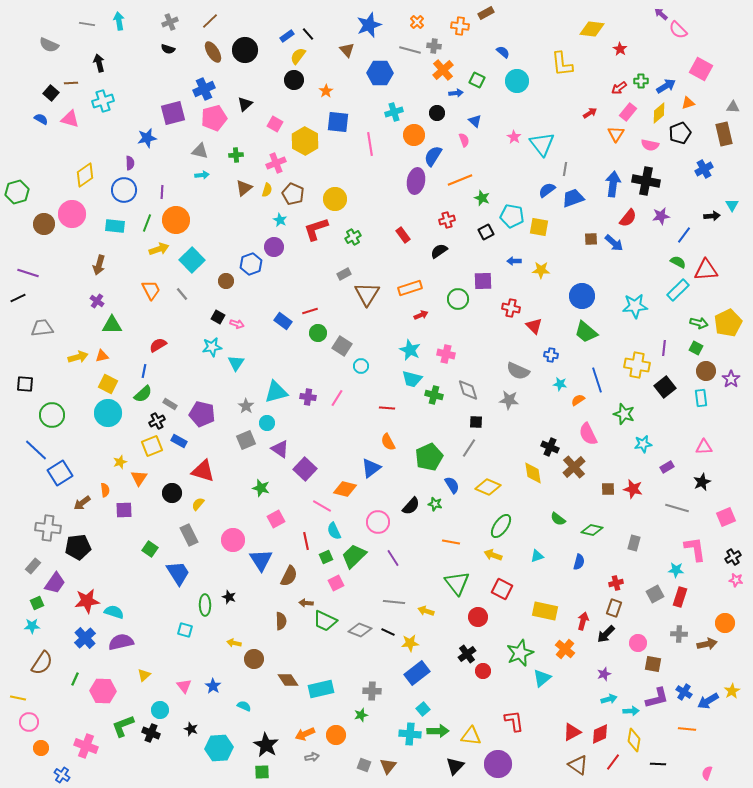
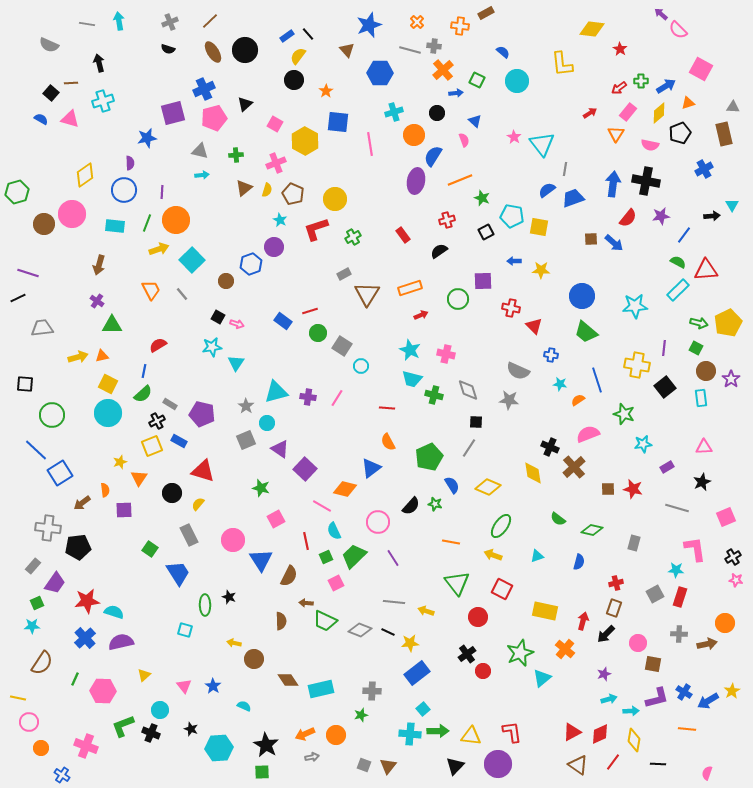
pink semicircle at (588, 434): rotated 95 degrees clockwise
red L-shape at (514, 721): moved 2 px left, 11 px down
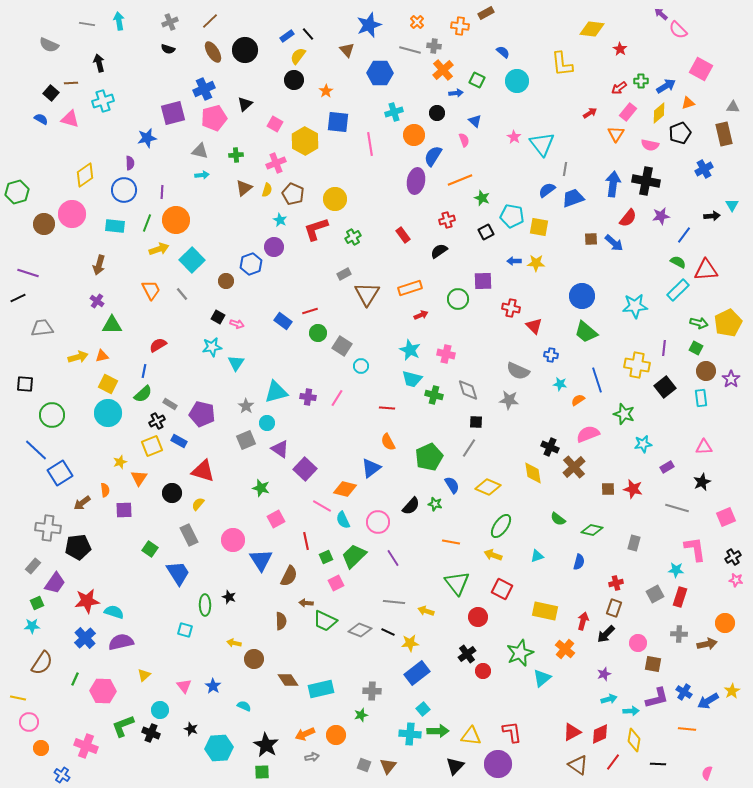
yellow star at (541, 270): moved 5 px left, 7 px up
cyan semicircle at (334, 531): moved 9 px right, 11 px up
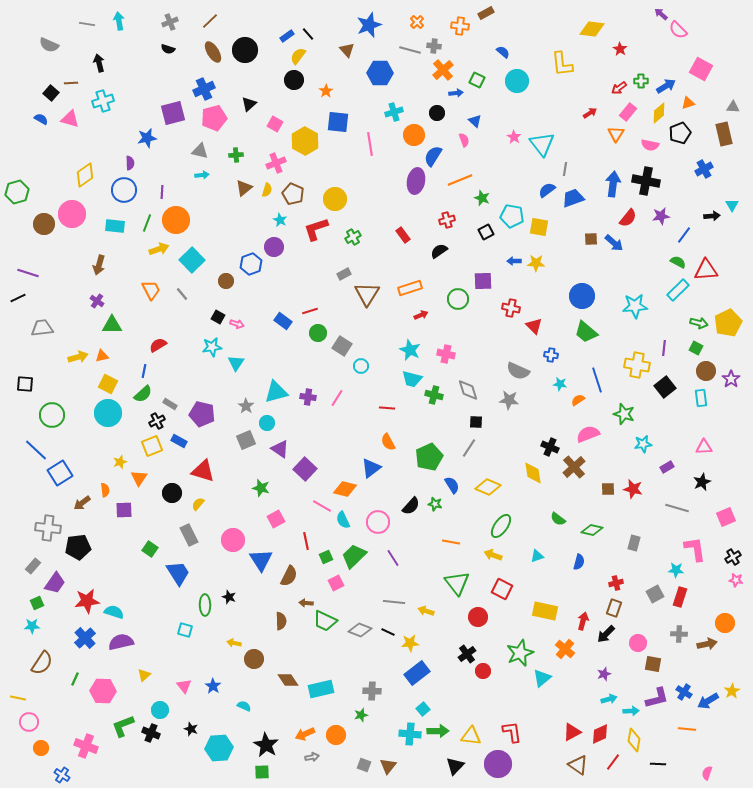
black triangle at (245, 104): moved 4 px right
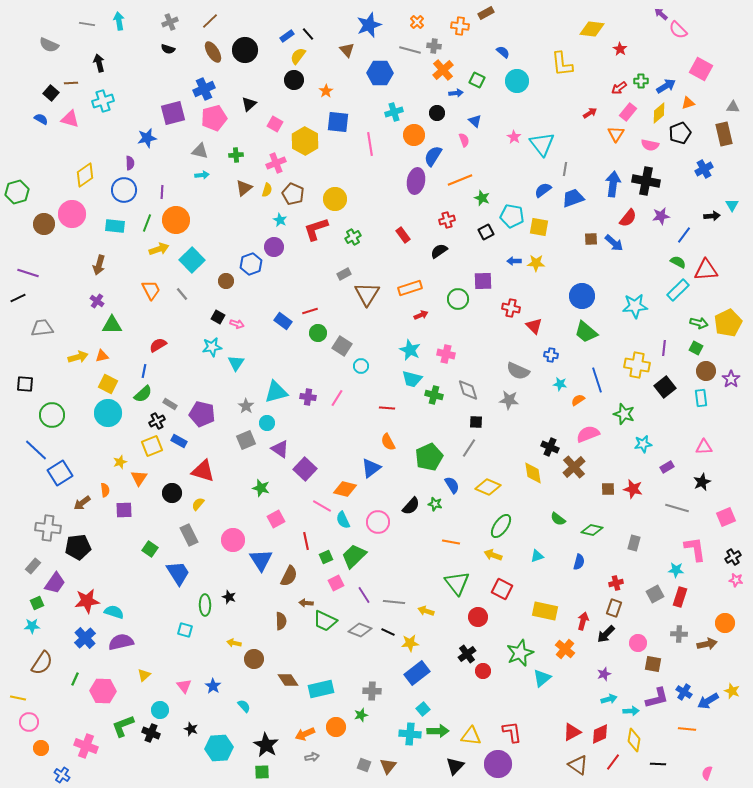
blue semicircle at (547, 190): moved 4 px left
purple line at (393, 558): moved 29 px left, 37 px down
yellow star at (732, 691): rotated 21 degrees counterclockwise
cyan semicircle at (244, 706): rotated 24 degrees clockwise
orange circle at (336, 735): moved 8 px up
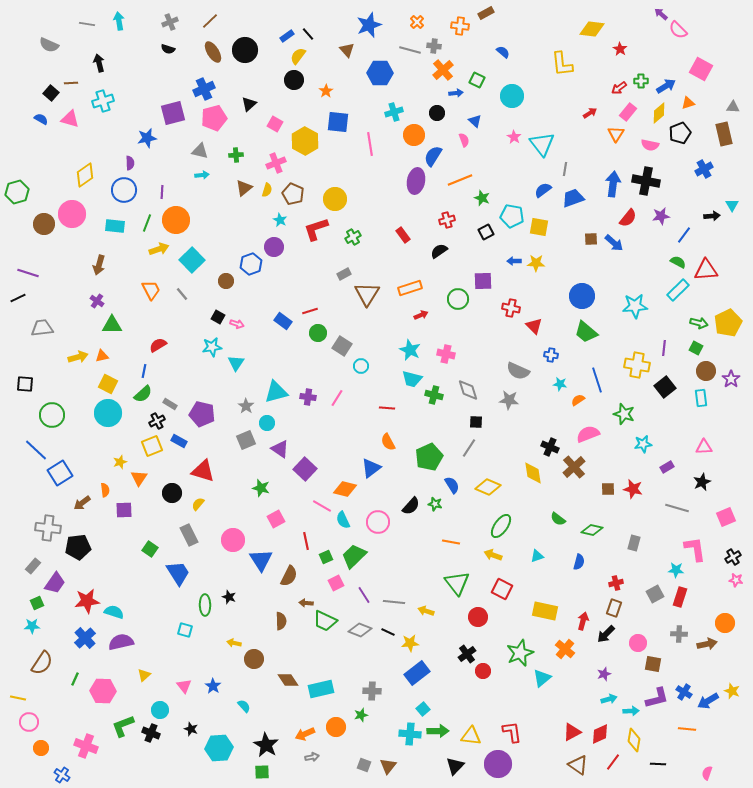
cyan circle at (517, 81): moved 5 px left, 15 px down
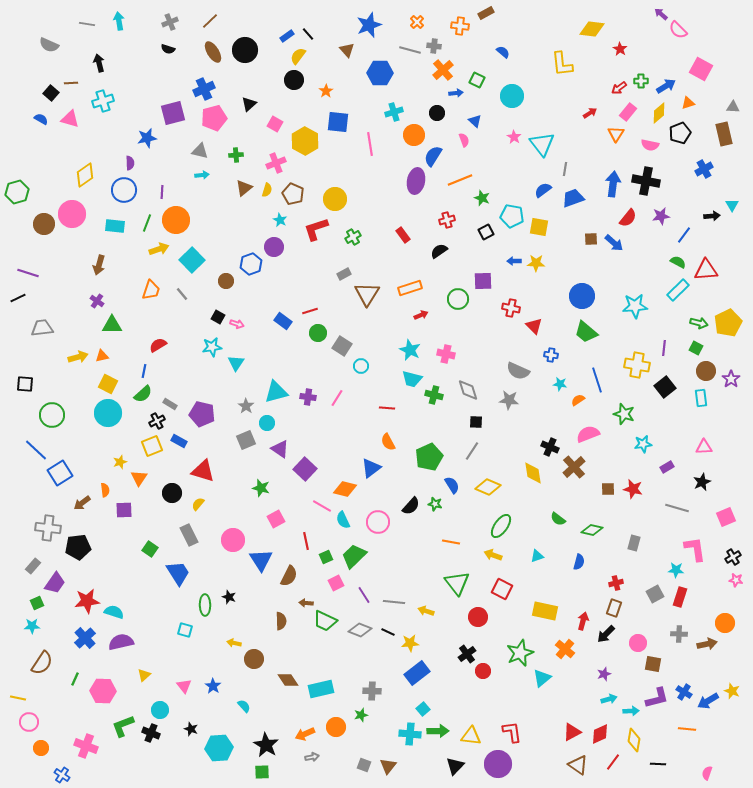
orange trapezoid at (151, 290): rotated 45 degrees clockwise
gray line at (469, 448): moved 3 px right, 3 px down
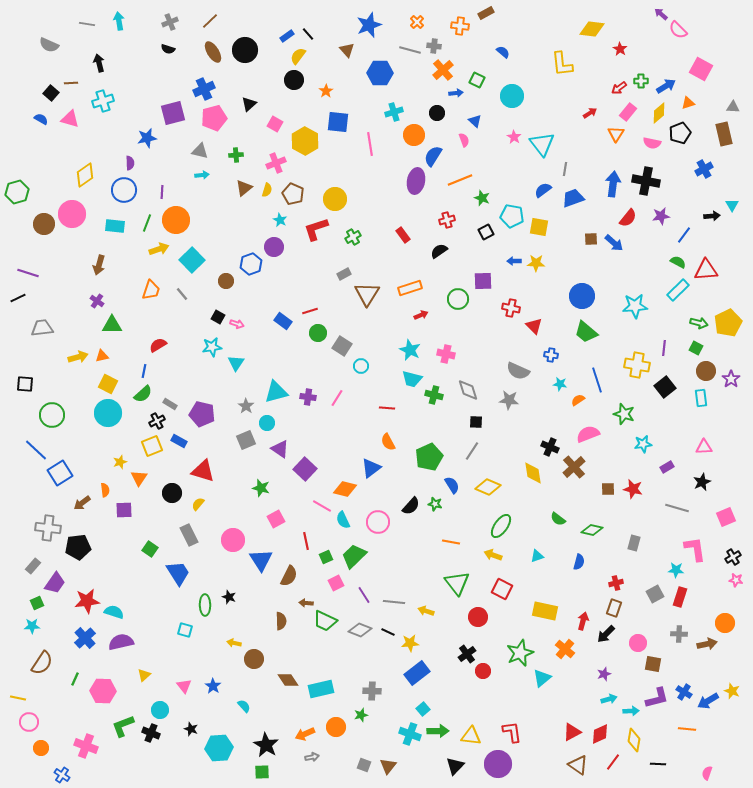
pink semicircle at (650, 145): moved 2 px right, 2 px up
cyan cross at (410, 734): rotated 15 degrees clockwise
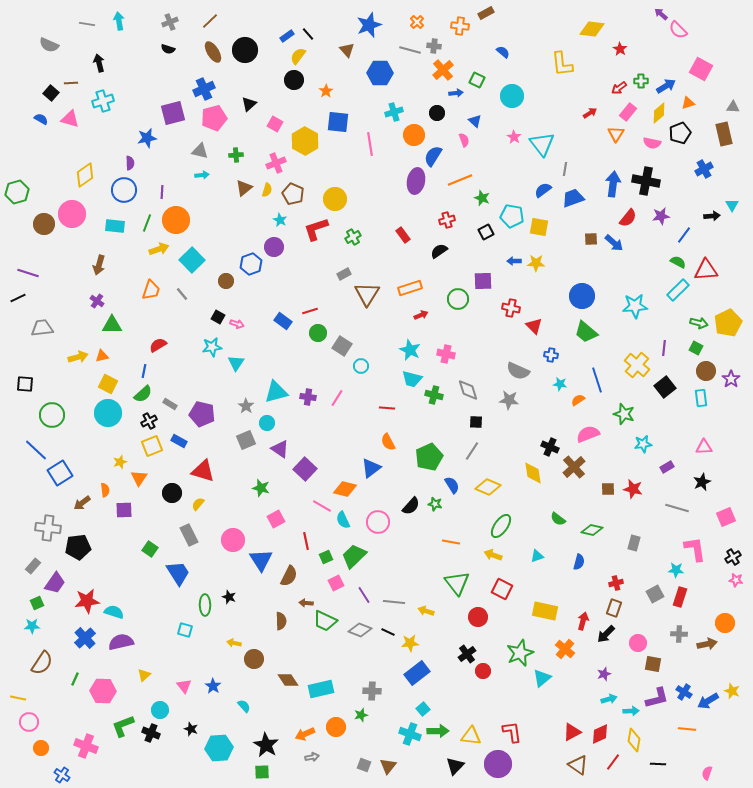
yellow cross at (637, 365): rotated 30 degrees clockwise
black cross at (157, 421): moved 8 px left
